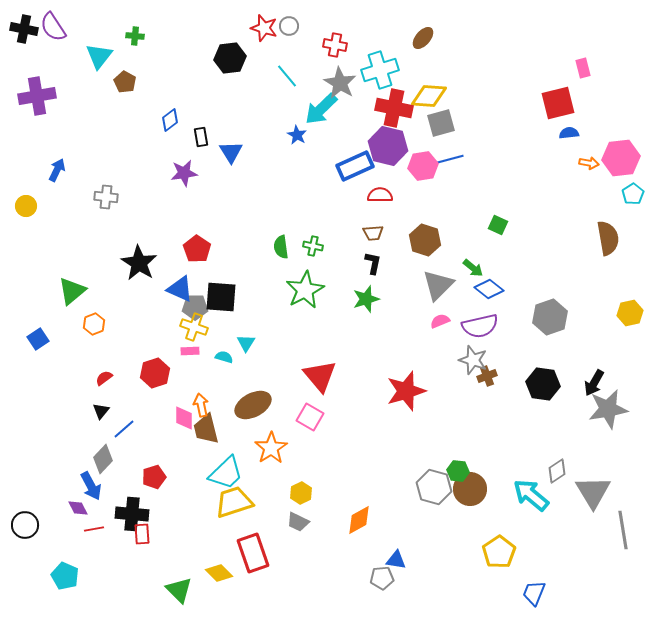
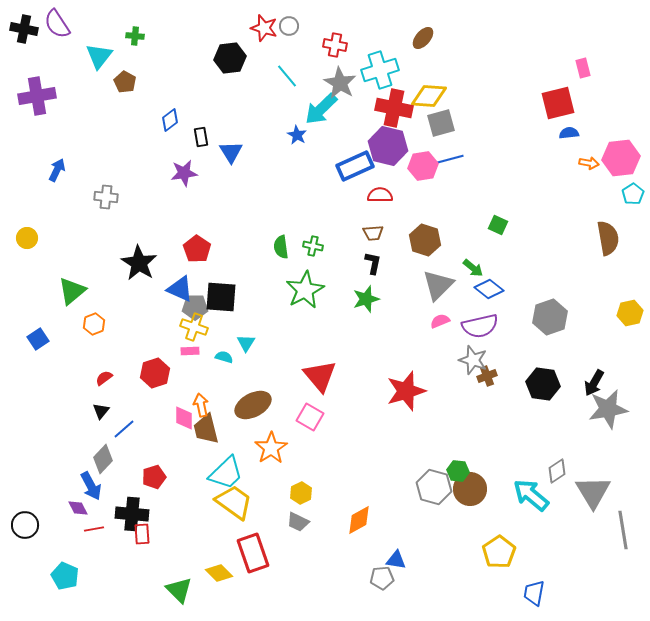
purple semicircle at (53, 27): moved 4 px right, 3 px up
yellow circle at (26, 206): moved 1 px right, 32 px down
yellow trapezoid at (234, 502): rotated 54 degrees clockwise
blue trapezoid at (534, 593): rotated 12 degrees counterclockwise
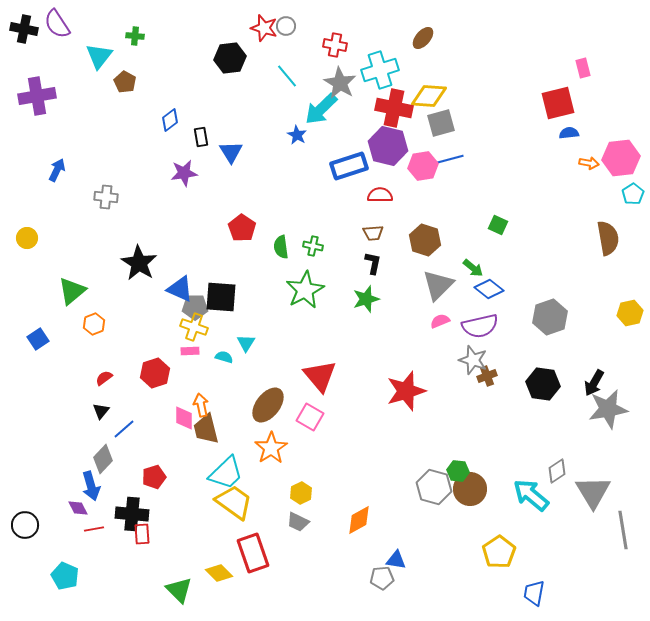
gray circle at (289, 26): moved 3 px left
blue rectangle at (355, 166): moved 6 px left; rotated 6 degrees clockwise
red pentagon at (197, 249): moved 45 px right, 21 px up
brown ellipse at (253, 405): moved 15 px right; rotated 24 degrees counterclockwise
blue arrow at (91, 486): rotated 12 degrees clockwise
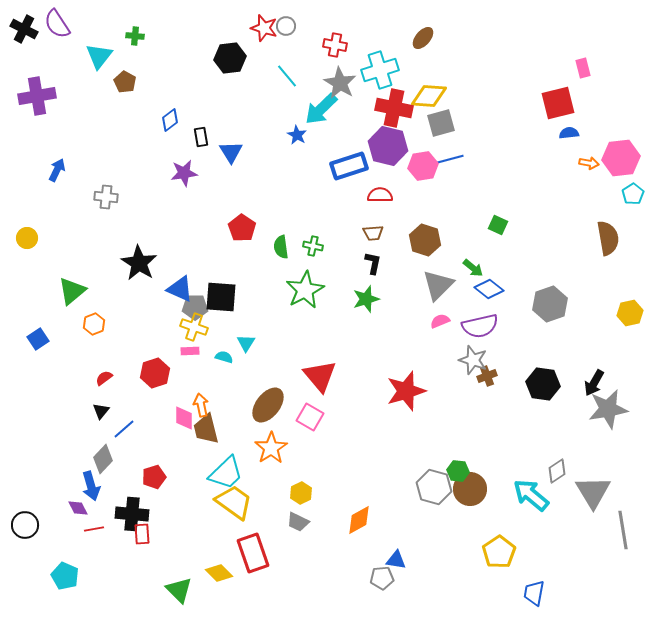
black cross at (24, 29): rotated 16 degrees clockwise
gray hexagon at (550, 317): moved 13 px up
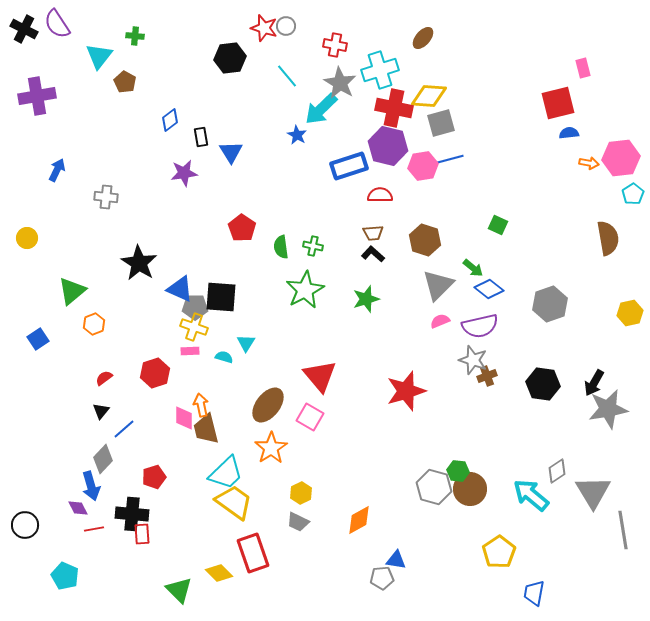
black L-shape at (373, 263): moved 9 px up; rotated 60 degrees counterclockwise
